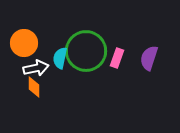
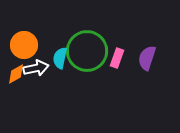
orange circle: moved 2 px down
green circle: moved 1 px right
purple semicircle: moved 2 px left
orange diamond: moved 18 px left, 13 px up; rotated 60 degrees clockwise
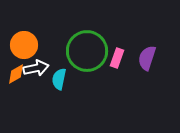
cyan semicircle: moved 1 px left, 21 px down
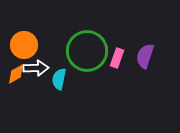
purple semicircle: moved 2 px left, 2 px up
white arrow: rotated 10 degrees clockwise
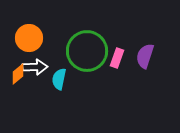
orange circle: moved 5 px right, 7 px up
white arrow: moved 1 px left, 1 px up
orange diamond: moved 2 px right; rotated 10 degrees counterclockwise
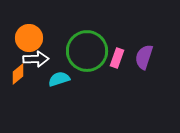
purple semicircle: moved 1 px left, 1 px down
white arrow: moved 1 px right, 8 px up
cyan semicircle: rotated 60 degrees clockwise
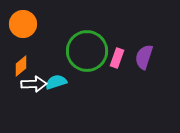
orange circle: moved 6 px left, 14 px up
white arrow: moved 2 px left, 25 px down
orange diamond: moved 3 px right, 8 px up
cyan semicircle: moved 3 px left, 3 px down
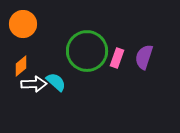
cyan semicircle: rotated 60 degrees clockwise
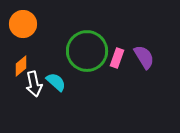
purple semicircle: rotated 130 degrees clockwise
white arrow: rotated 80 degrees clockwise
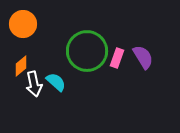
purple semicircle: moved 1 px left
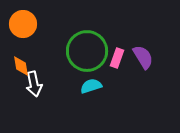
orange diamond: rotated 60 degrees counterclockwise
cyan semicircle: moved 35 px right, 4 px down; rotated 60 degrees counterclockwise
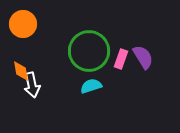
green circle: moved 2 px right
pink rectangle: moved 4 px right, 1 px down
orange diamond: moved 5 px down
white arrow: moved 2 px left, 1 px down
